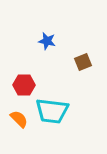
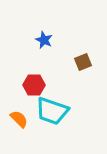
blue star: moved 3 px left, 1 px up; rotated 12 degrees clockwise
red hexagon: moved 10 px right
cyan trapezoid: rotated 12 degrees clockwise
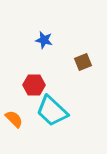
blue star: rotated 12 degrees counterclockwise
cyan trapezoid: rotated 24 degrees clockwise
orange semicircle: moved 5 px left
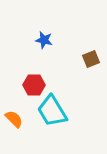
brown square: moved 8 px right, 3 px up
cyan trapezoid: rotated 16 degrees clockwise
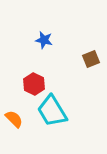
red hexagon: moved 1 px up; rotated 25 degrees clockwise
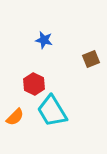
orange semicircle: moved 1 px right, 2 px up; rotated 90 degrees clockwise
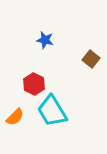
blue star: moved 1 px right
brown square: rotated 30 degrees counterclockwise
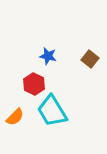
blue star: moved 3 px right, 16 px down
brown square: moved 1 px left
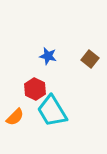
red hexagon: moved 1 px right, 5 px down
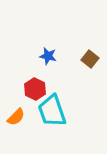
cyan trapezoid: rotated 12 degrees clockwise
orange semicircle: moved 1 px right
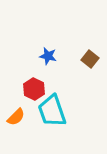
red hexagon: moved 1 px left
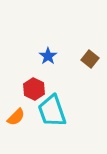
blue star: rotated 24 degrees clockwise
